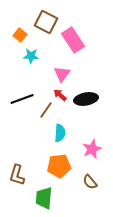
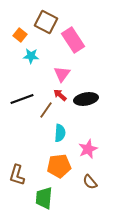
pink star: moved 4 px left
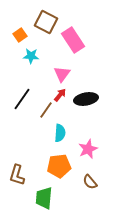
orange square: rotated 16 degrees clockwise
red arrow: rotated 88 degrees clockwise
black line: rotated 35 degrees counterclockwise
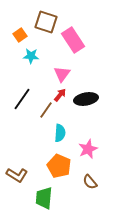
brown square: rotated 10 degrees counterclockwise
orange pentagon: rotated 30 degrees clockwise
brown L-shape: rotated 75 degrees counterclockwise
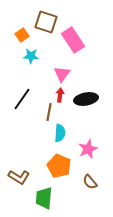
orange square: moved 2 px right
red arrow: rotated 32 degrees counterclockwise
brown line: moved 3 px right, 2 px down; rotated 24 degrees counterclockwise
brown L-shape: moved 2 px right, 2 px down
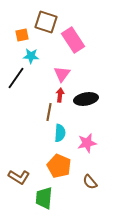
orange square: rotated 24 degrees clockwise
black line: moved 6 px left, 21 px up
pink star: moved 1 px left, 6 px up; rotated 12 degrees clockwise
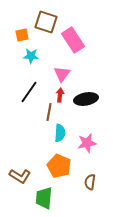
black line: moved 13 px right, 14 px down
brown L-shape: moved 1 px right, 1 px up
brown semicircle: rotated 49 degrees clockwise
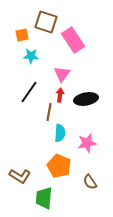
brown semicircle: rotated 42 degrees counterclockwise
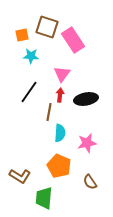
brown square: moved 1 px right, 5 px down
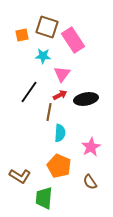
cyan star: moved 12 px right
red arrow: rotated 56 degrees clockwise
pink star: moved 4 px right, 4 px down; rotated 18 degrees counterclockwise
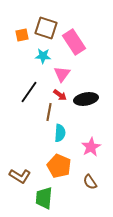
brown square: moved 1 px left, 1 px down
pink rectangle: moved 1 px right, 2 px down
red arrow: rotated 64 degrees clockwise
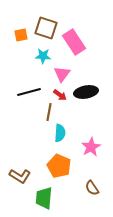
orange square: moved 1 px left
black line: rotated 40 degrees clockwise
black ellipse: moved 7 px up
brown semicircle: moved 2 px right, 6 px down
